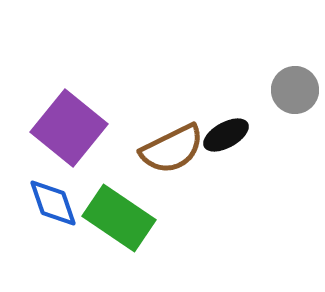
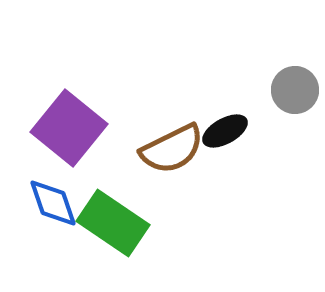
black ellipse: moved 1 px left, 4 px up
green rectangle: moved 6 px left, 5 px down
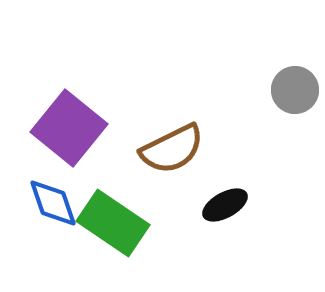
black ellipse: moved 74 px down
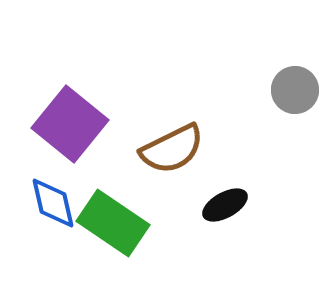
purple square: moved 1 px right, 4 px up
blue diamond: rotated 6 degrees clockwise
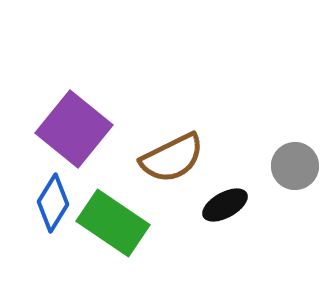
gray circle: moved 76 px down
purple square: moved 4 px right, 5 px down
brown semicircle: moved 9 px down
blue diamond: rotated 44 degrees clockwise
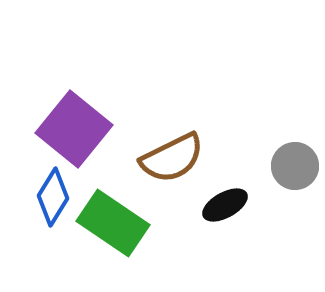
blue diamond: moved 6 px up
